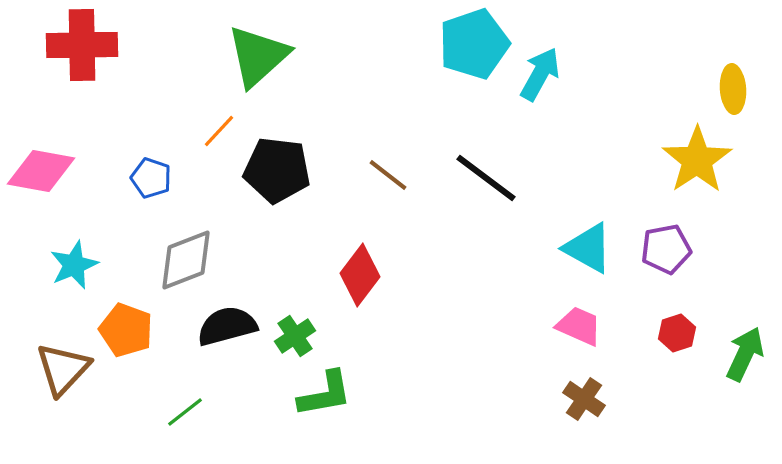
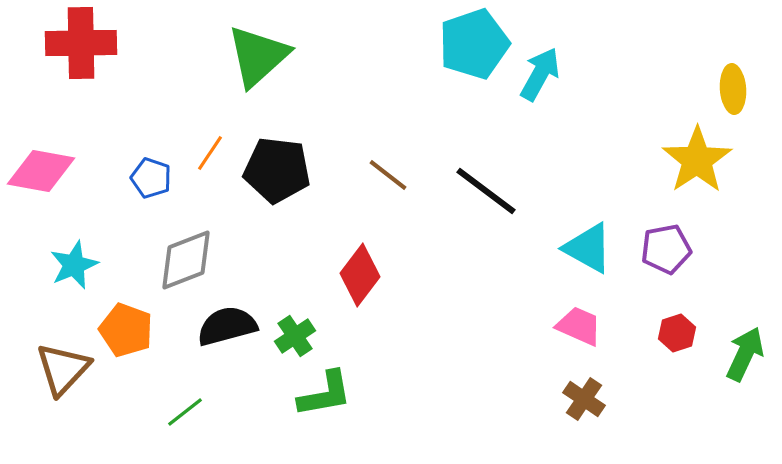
red cross: moved 1 px left, 2 px up
orange line: moved 9 px left, 22 px down; rotated 9 degrees counterclockwise
black line: moved 13 px down
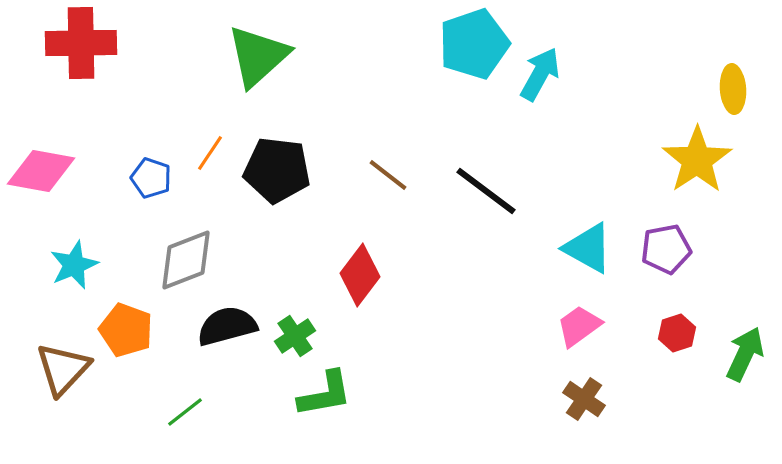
pink trapezoid: rotated 60 degrees counterclockwise
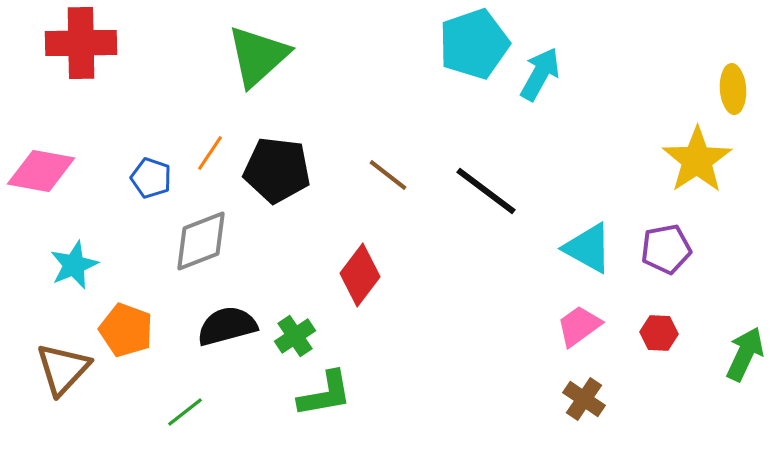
gray diamond: moved 15 px right, 19 px up
red hexagon: moved 18 px left; rotated 21 degrees clockwise
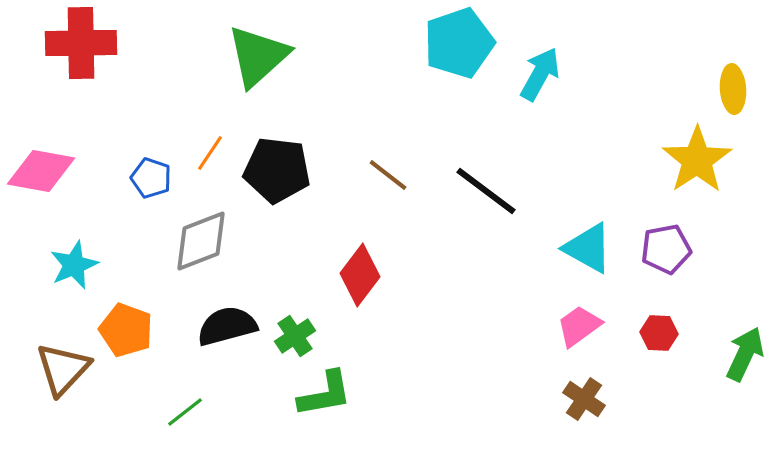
cyan pentagon: moved 15 px left, 1 px up
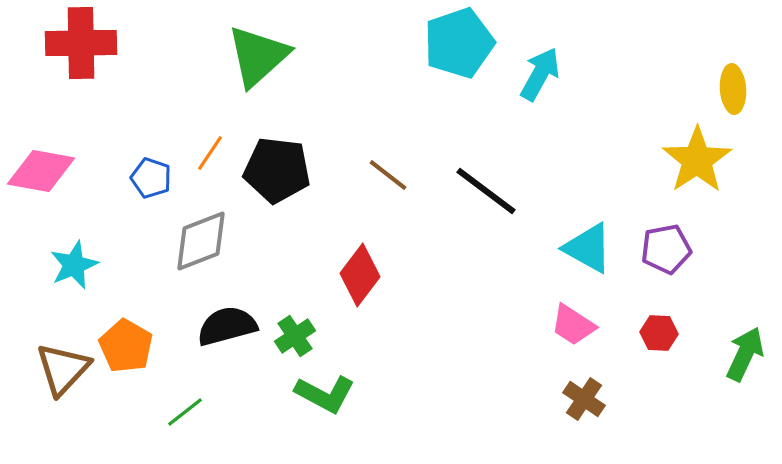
pink trapezoid: moved 6 px left, 1 px up; rotated 111 degrees counterclockwise
orange pentagon: moved 16 px down; rotated 10 degrees clockwise
green L-shape: rotated 38 degrees clockwise
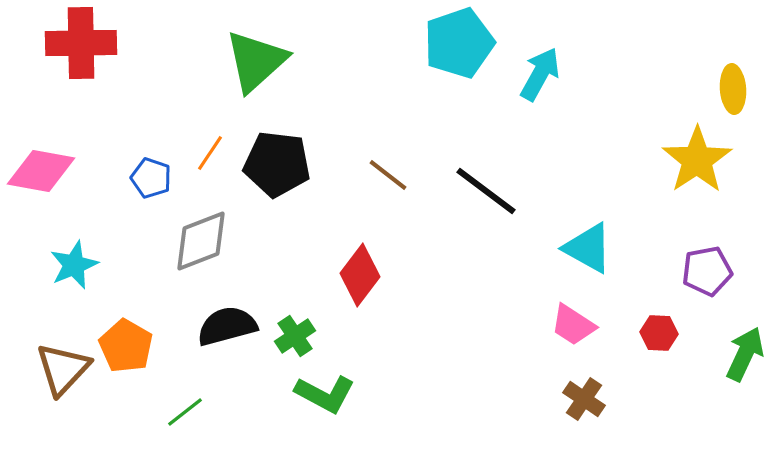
green triangle: moved 2 px left, 5 px down
black pentagon: moved 6 px up
purple pentagon: moved 41 px right, 22 px down
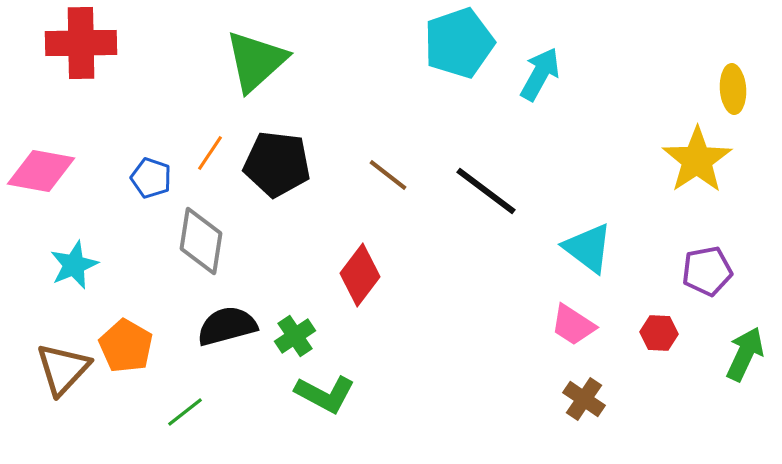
gray diamond: rotated 60 degrees counterclockwise
cyan triangle: rotated 8 degrees clockwise
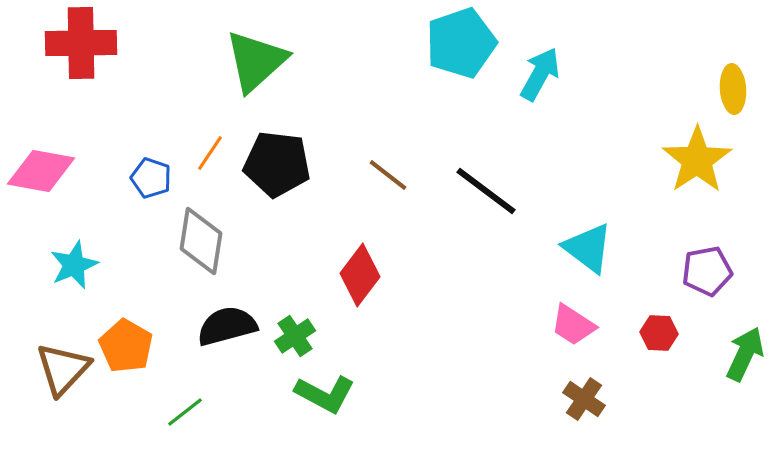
cyan pentagon: moved 2 px right
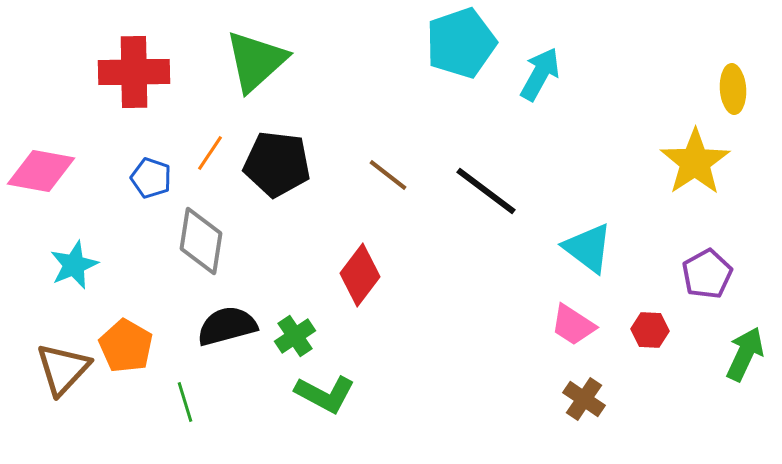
red cross: moved 53 px right, 29 px down
yellow star: moved 2 px left, 2 px down
purple pentagon: moved 3 px down; rotated 18 degrees counterclockwise
red hexagon: moved 9 px left, 3 px up
green line: moved 10 px up; rotated 69 degrees counterclockwise
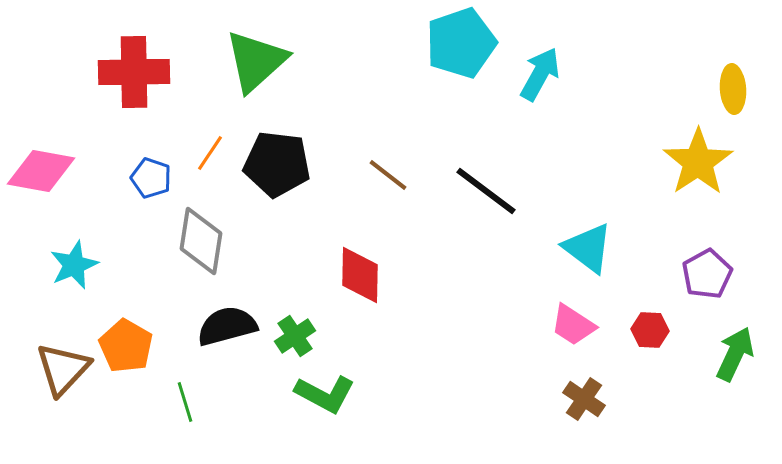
yellow star: moved 3 px right
red diamond: rotated 36 degrees counterclockwise
green arrow: moved 10 px left
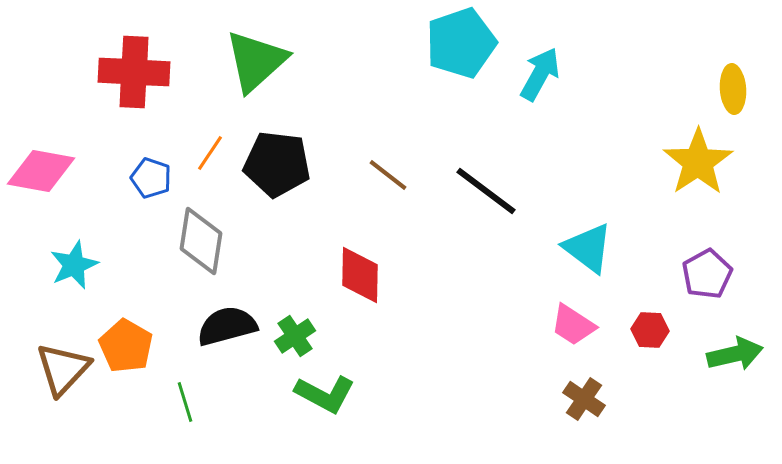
red cross: rotated 4 degrees clockwise
green arrow: rotated 52 degrees clockwise
